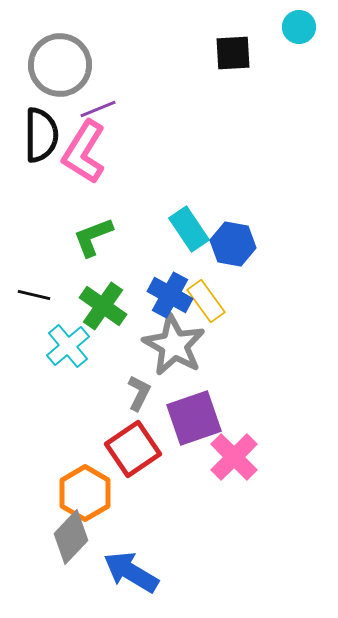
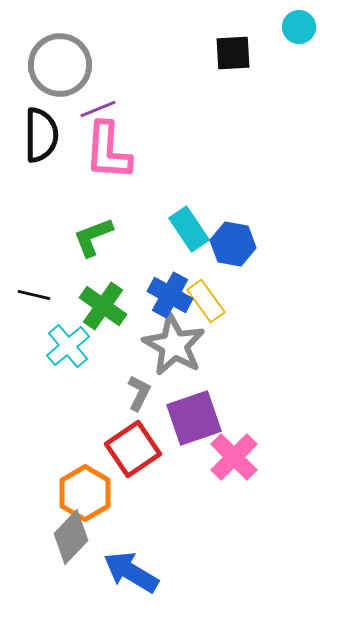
pink L-shape: moved 24 px right, 1 px up; rotated 28 degrees counterclockwise
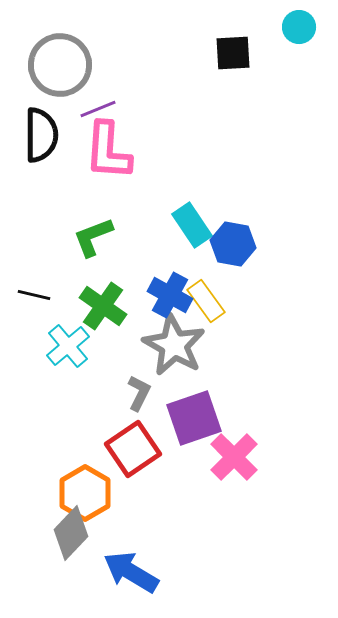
cyan rectangle: moved 3 px right, 4 px up
gray diamond: moved 4 px up
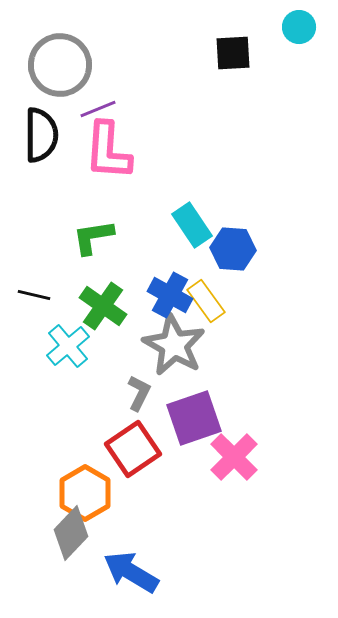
green L-shape: rotated 12 degrees clockwise
blue hexagon: moved 5 px down; rotated 6 degrees counterclockwise
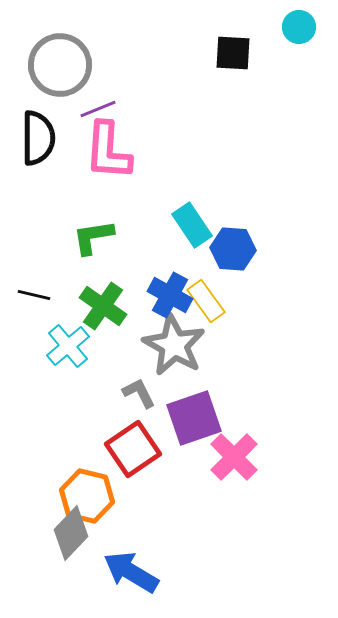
black square: rotated 6 degrees clockwise
black semicircle: moved 3 px left, 3 px down
gray L-shape: rotated 54 degrees counterclockwise
orange hexagon: moved 2 px right, 3 px down; rotated 16 degrees counterclockwise
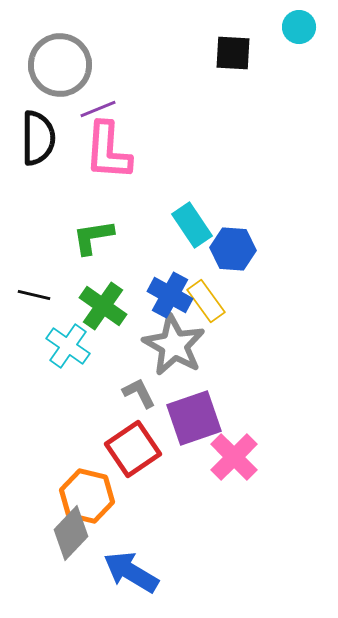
cyan cross: rotated 15 degrees counterclockwise
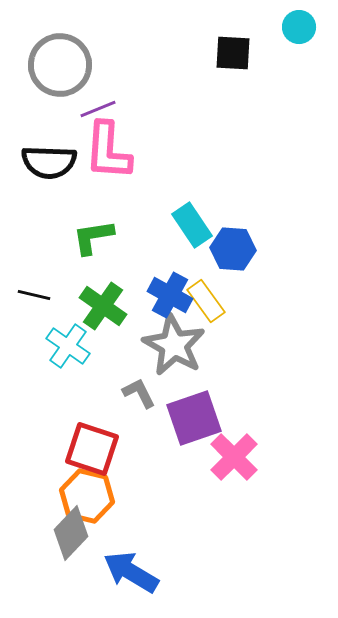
black semicircle: moved 11 px right, 24 px down; rotated 92 degrees clockwise
red square: moved 41 px left; rotated 38 degrees counterclockwise
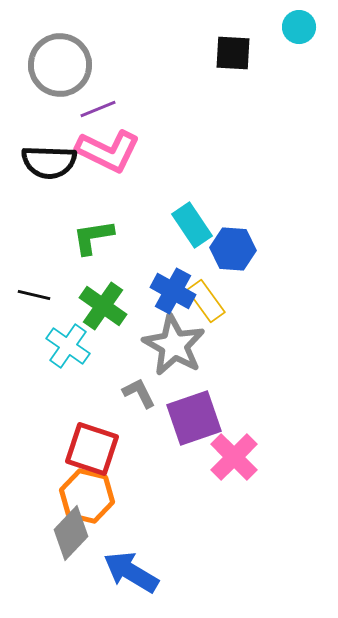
pink L-shape: rotated 68 degrees counterclockwise
blue cross: moved 3 px right, 4 px up
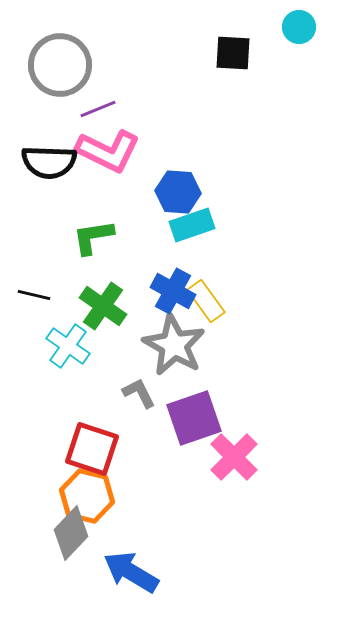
cyan rectangle: rotated 75 degrees counterclockwise
blue hexagon: moved 55 px left, 57 px up
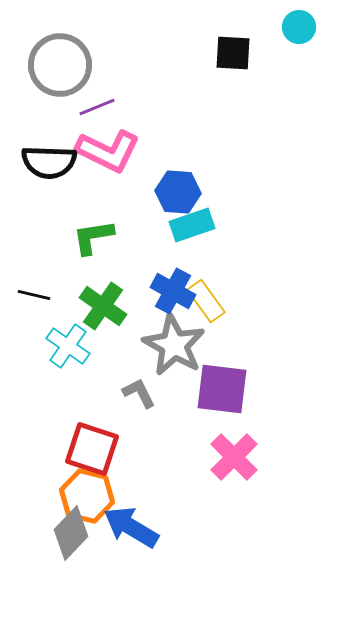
purple line: moved 1 px left, 2 px up
purple square: moved 28 px right, 29 px up; rotated 26 degrees clockwise
blue arrow: moved 45 px up
